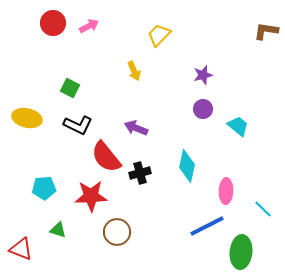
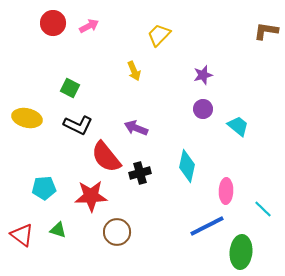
red triangle: moved 1 px right, 14 px up; rotated 15 degrees clockwise
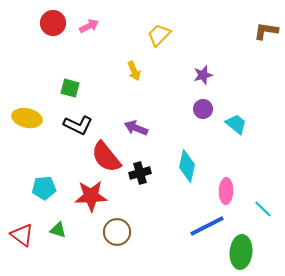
green square: rotated 12 degrees counterclockwise
cyan trapezoid: moved 2 px left, 2 px up
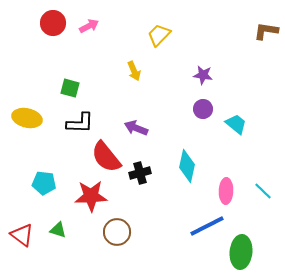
purple star: rotated 24 degrees clockwise
black L-shape: moved 2 px right, 2 px up; rotated 24 degrees counterclockwise
cyan pentagon: moved 5 px up; rotated 10 degrees clockwise
cyan line: moved 18 px up
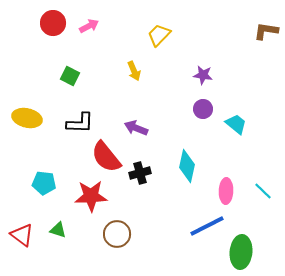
green square: moved 12 px up; rotated 12 degrees clockwise
brown circle: moved 2 px down
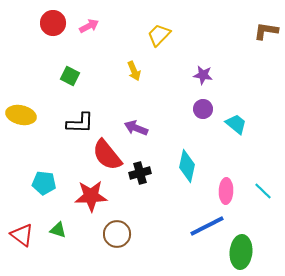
yellow ellipse: moved 6 px left, 3 px up
red semicircle: moved 1 px right, 2 px up
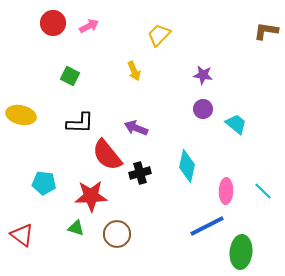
green triangle: moved 18 px right, 2 px up
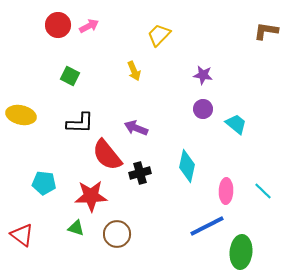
red circle: moved 5 px right, 2 px down
